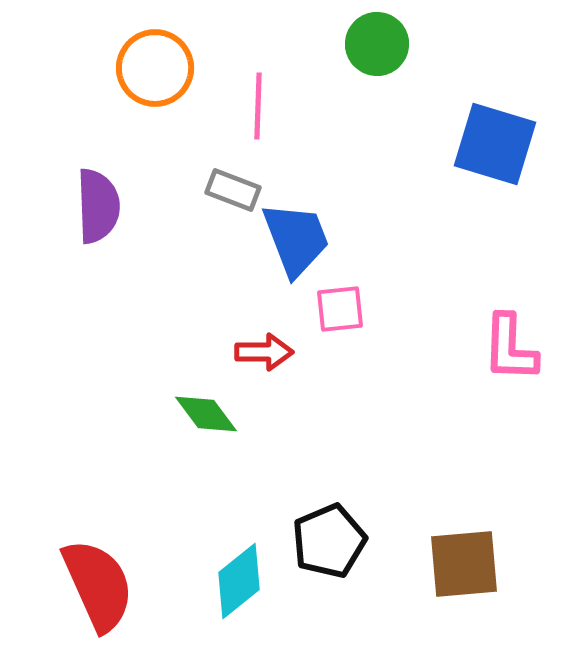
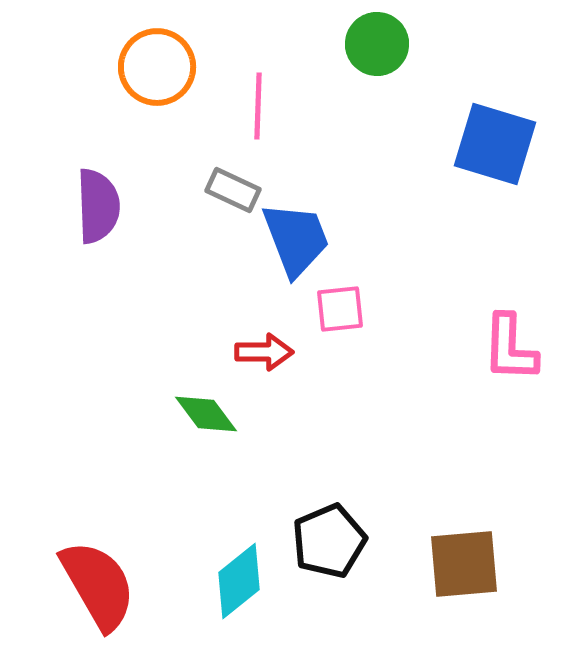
orange circle: moved 2 px right, 1 px up
gray rectangle: rotated 4 degrees clockwise
red semicircle: rotated 6 degrees counterclockwise
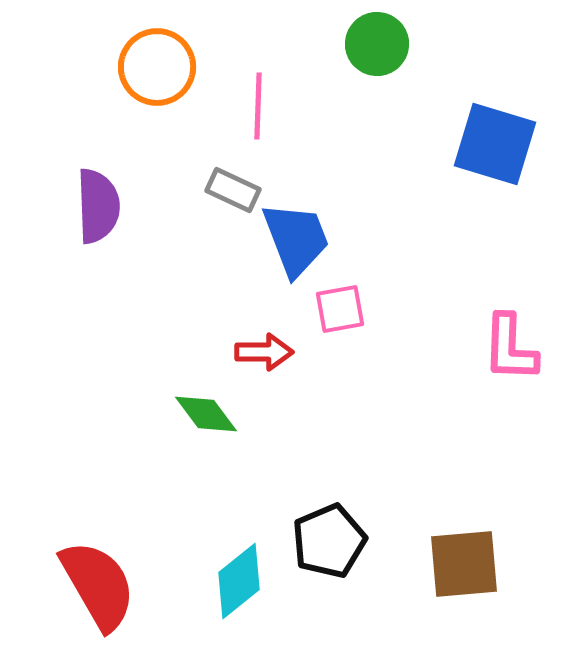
pink square: rotated 4 degrees counterclockwise
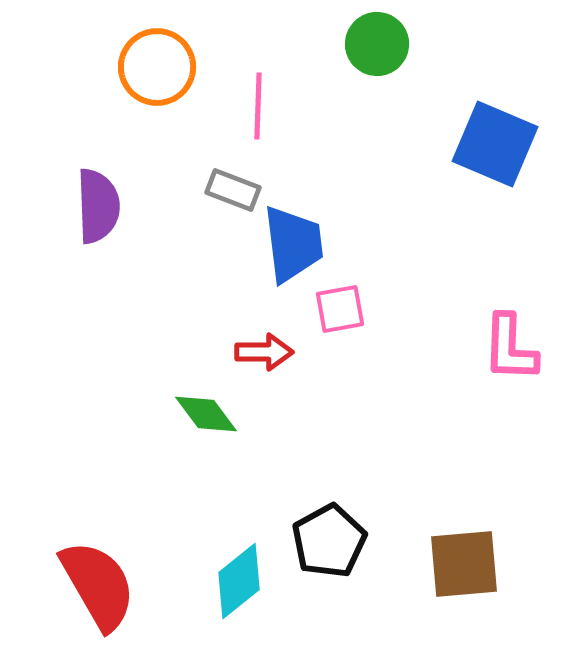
blue square: rotated 6 degrees clockwise
gray rectangle: rotated 4 degrees counterclockwise
blue trapezoid: moved 3 px left, 5 px down; rotated 14 degrees clockwise
black pentagon: rotated 6 degrees counterclockwise
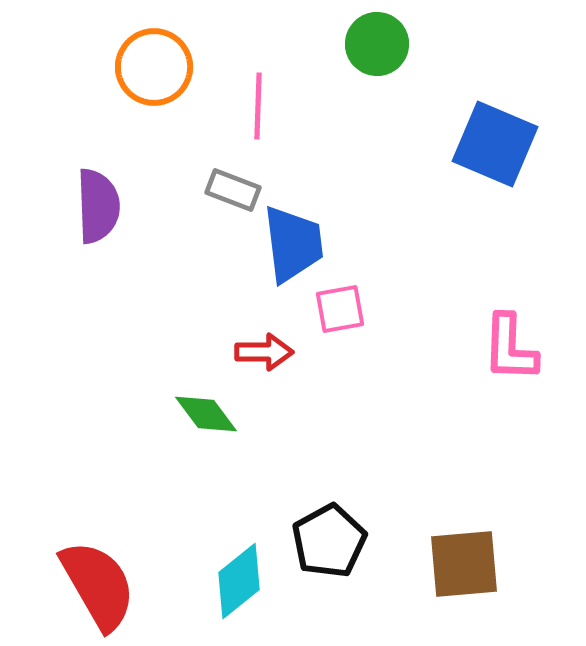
orange circle: moved 3 px left
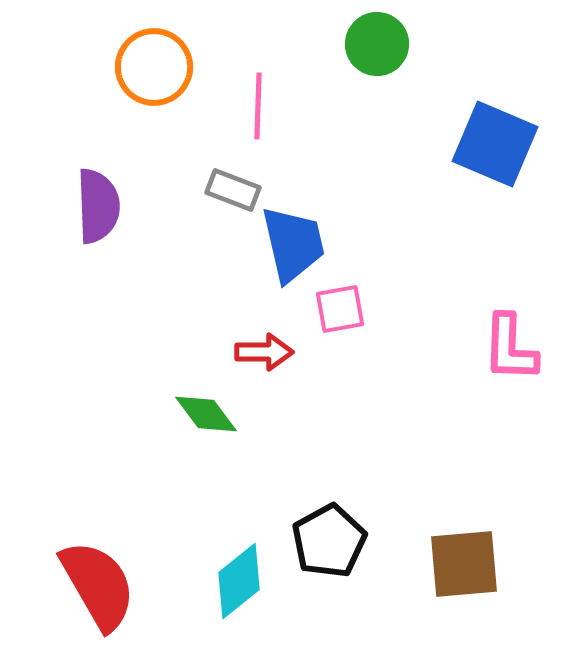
blue trapezoid: rotated 6 degrees counterclockwise
